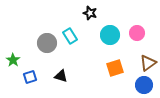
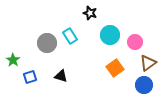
pink circle: moved 2 px left, 9 px down
orange square: rotated 18 degrees counterclockwise
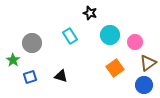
gray circle: moved 15 px left
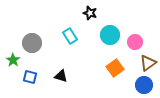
blue square: rotated 32 degrees clockwise
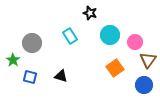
brown triangle: moved 3 px up; rotated 18 degrees counterclockwise
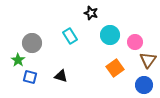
black star: moved 1 px right
green star: moved 5 px right
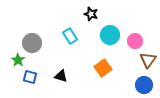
black star: moved 1 px down
pink circle: moved 1 px up
orange square: moved 12 px left
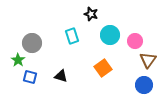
cyan rectangle: moved 2 px right; rotated 14 degrees clockwise
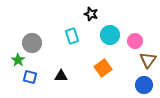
black triangle: rotated 16 degrees counterclockwise
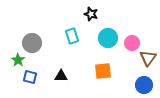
cyan circle: moved 2 px left, 3 px down
pink circle: moved 3 px left, 2 px down
brown triangle: moved 2 px up
orange square: moved 3 px down; rotated 30 degrees clockwise
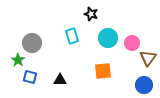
black triangle: moved 1 px left, 4 px down
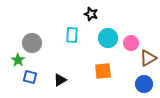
cyan rectangle: moved 1 px up; rotated 21 degrees clockwise
pink circle: moved 1 px left
brown triangle: rotated 24 degrees clockwise
black triangle: rotated 32 degrees counterclockwise
blue circle: moved 1 px up
